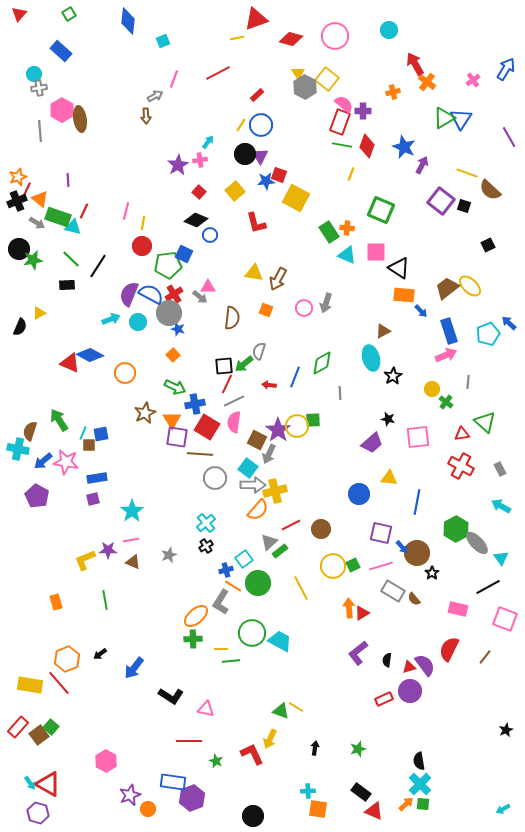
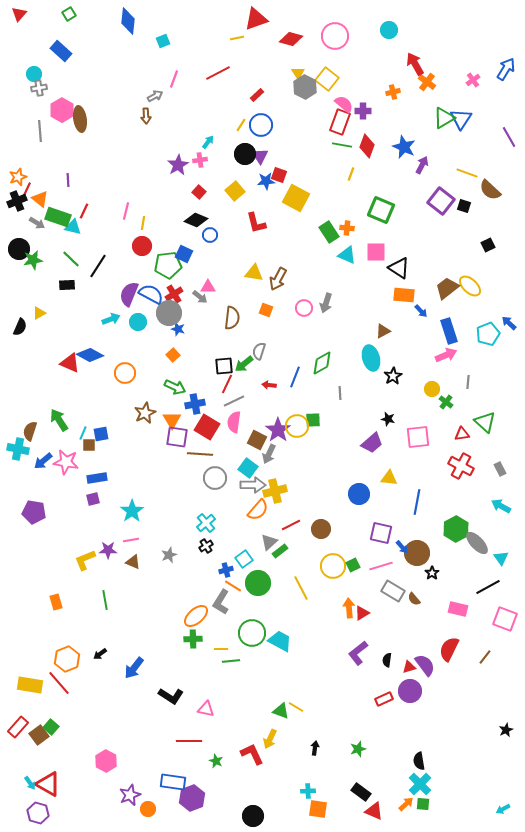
purple pentagon at (37, 496): moved 3 px left, 16 px down; rotated 20 degrees counterclockwise
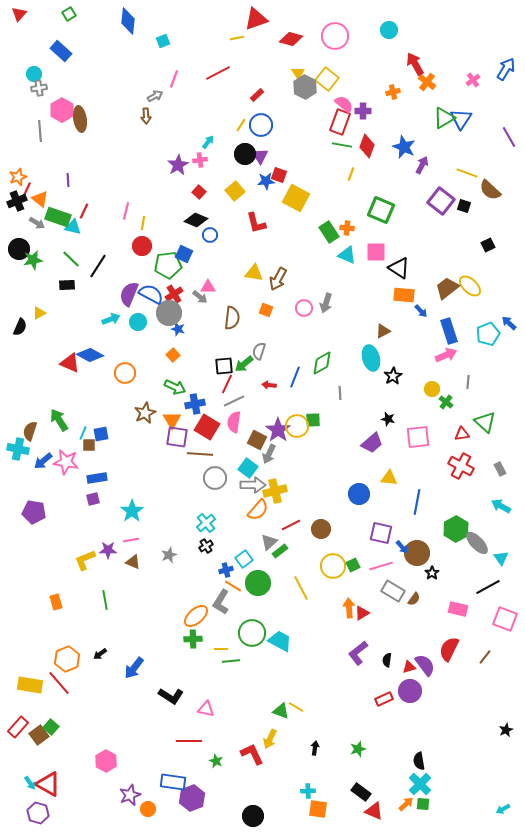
brown semicircle at (414, 599): rotated 104 degrees counterclockwise
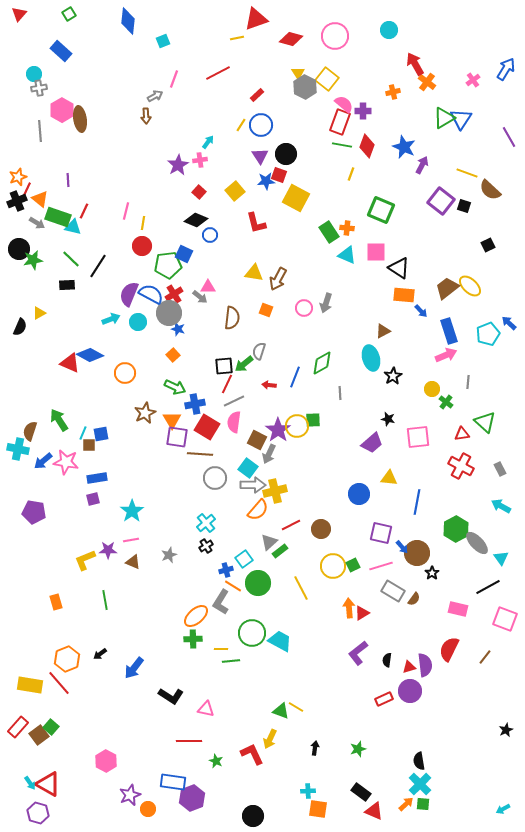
black circle at (245, 154): moved 41 px right
purple semicircle at (425, 665): rotated 30 degrees clockwise
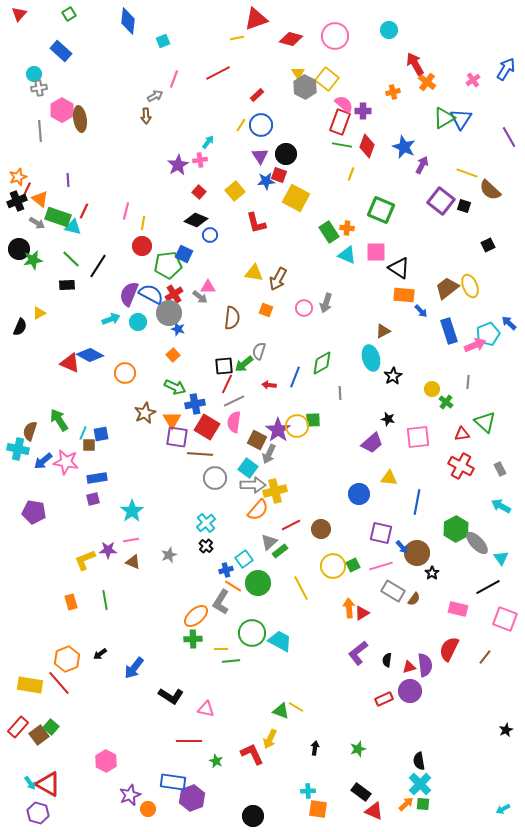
yellow ellipse at (470, 286): rotated 25 degrees clockwise
pink arrow at (446, 355): moved 29 px right, 10 px up
black cross at (206, 546): rotated 16 degrees counterclockwise
orange rectangle at (56, 602): moved 15 px right
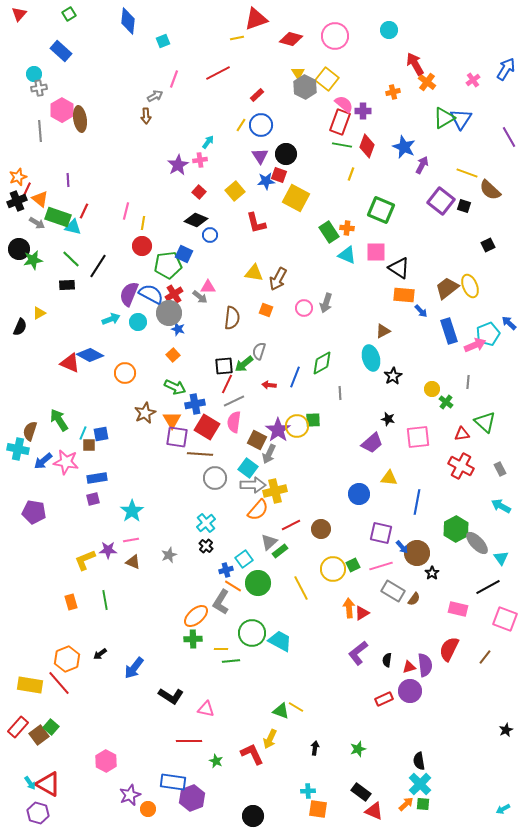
yellow circle at (333, 566): moved 3 px down
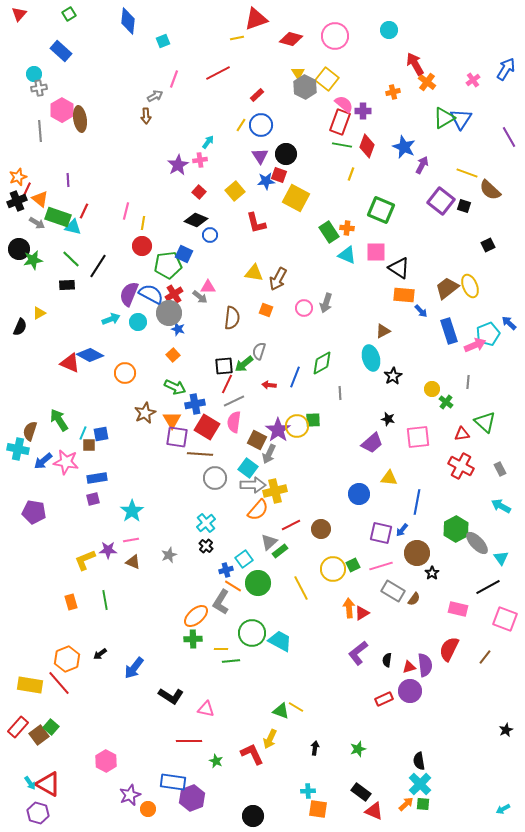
blue arrow at (402, 547): moved 17 px up; rotated 80 degrees clockwise
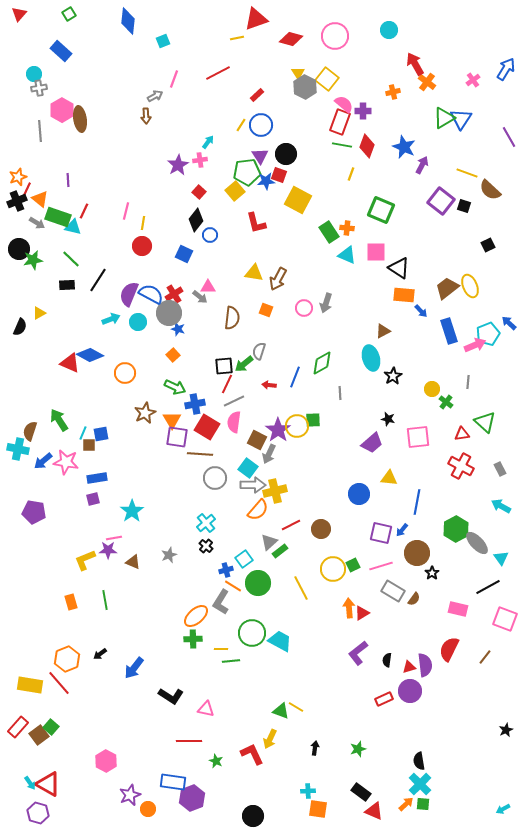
yellow square at (296, 198): moved 2 px right, 2 px down
black diamond at (196, 220): rotated 75 degrees counterclockwise
green pentagon at (168, 265): moved 79 px right, 93 px up
black line at (98, 266): moved 14 px down
pink line at (131, 540): moved 17 px left, 2 px up
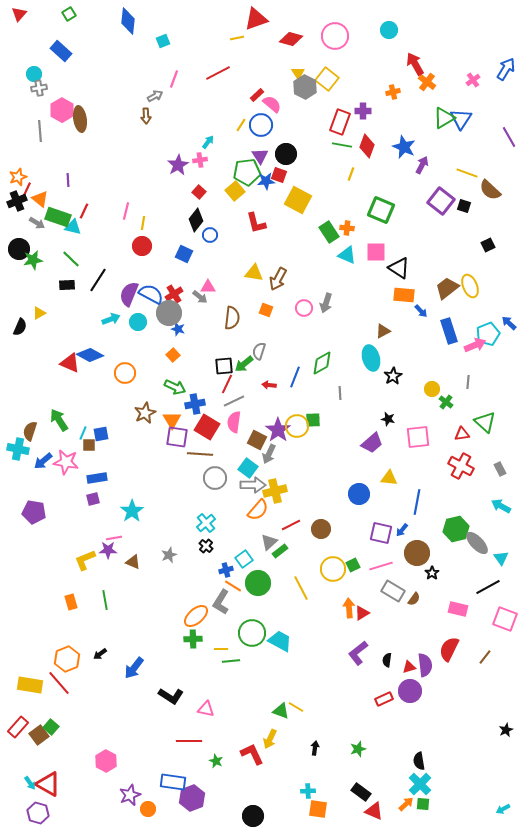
pink semicircle at (344, 104): moved 72 px left
green hexagon at (456, 529): rotated 15 degrees clockwise
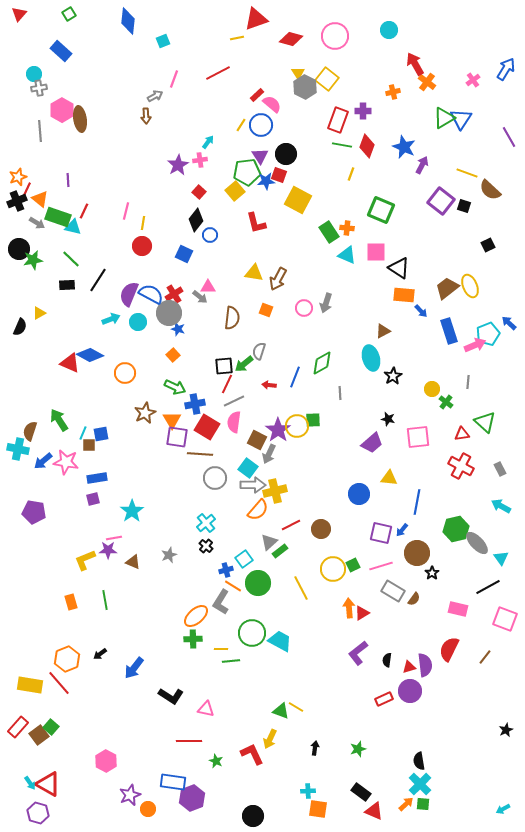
red rectangle at (340, 122): moved 2 px left, 2 px up
